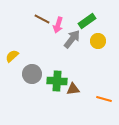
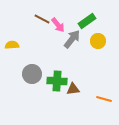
pink arrow: rotated 56 degrees counterclockwise
yellow semicircle: moved 11 px up; rotated 40 degrees clockwise
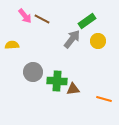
pink arrow: moved 33 px left, 9 px up
gray circle: moved 1 px right, 2 px up
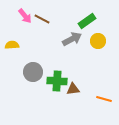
gray arrow: rotated 24 degrees clockwise
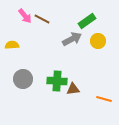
gray circle: moved 10 px left, 7 px down
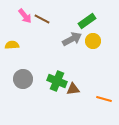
yellow circle: moved 5 px left
green cross: rotated 18 degrees clockwise
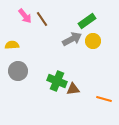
brown line: rotated 28 degrees clockwise
gray circle: moved 5 px left, 8 px up
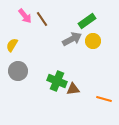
yellow semicircle: rotated 56 degrees counterclockwise
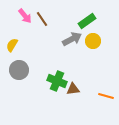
gray circle: moved 1 px right, 1 px up
orange line: moved 2 px right, 3 px up
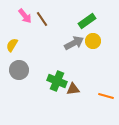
gray arrow: moved 2 px right, 4 px down
